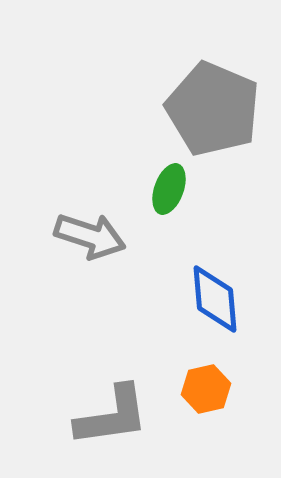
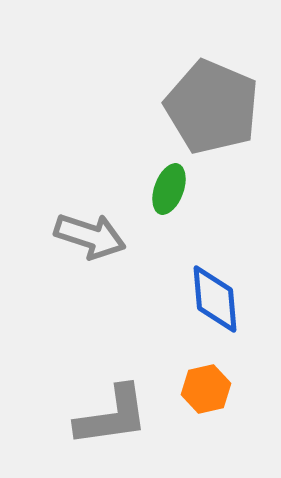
gray pentagon: moved 1 px left, 2 px up
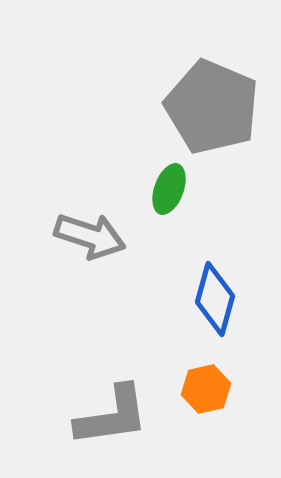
blue diamond: rotated 20 degrees clockwise
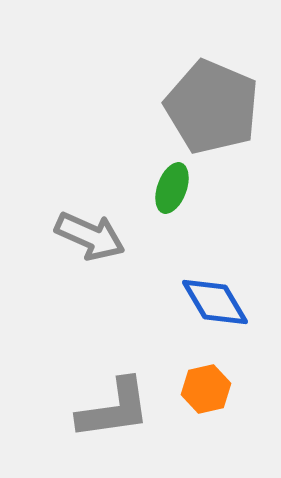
green ellipse: moved 3 px right, 1 px up
gray arrow: rotated 6 degrees clockwise
blue diamond: moved 3 px down; rotated 46 degrees counterclockwise
gray L-shape: moved 2 px right, 7 px up
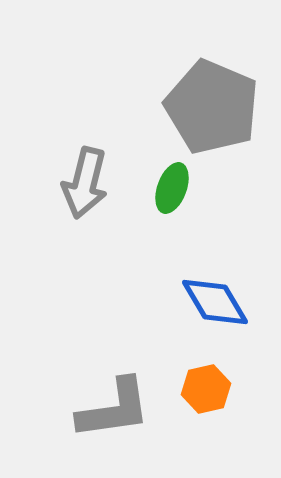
gray arrow: moved 5 px left, 53 px up; rotated 80 degrees clockwise
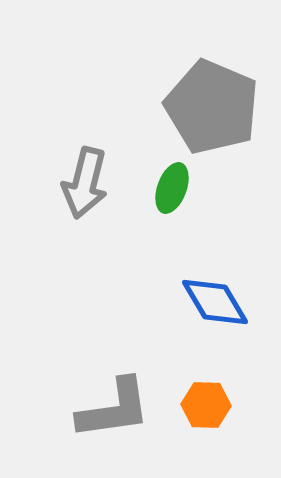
orange hexagon: moved 16 px down; rotated 15 degrees clockwise
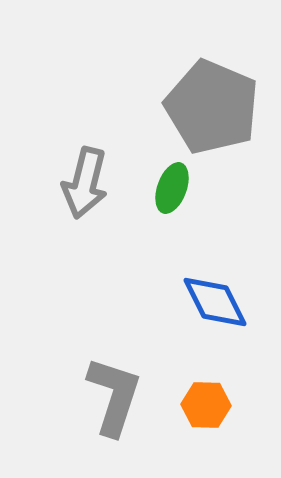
blue diamond: rotated 4 degrees clockwise
gray L-shape: moved 13 px up; rotated 64 degrees counterclockwise
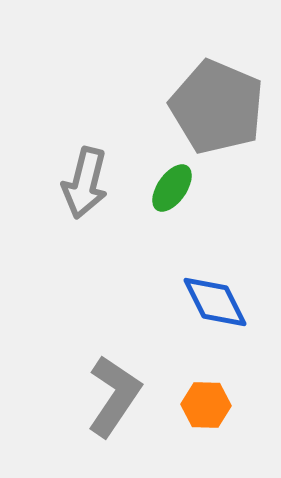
gray pentagon: moved 5 px right
green ellipse: rotated 15 degrees clockwise
gray L-shape: rotated 16 degrees clockwise
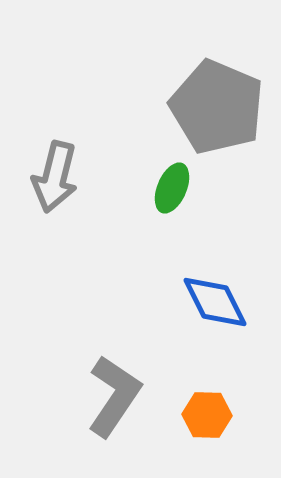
gray arrow: moved 30 px left, 6 px up
green ellipse: rotated 12 degrees counterclockwise
orange hexagon: moved 1 px right, 10 px down
